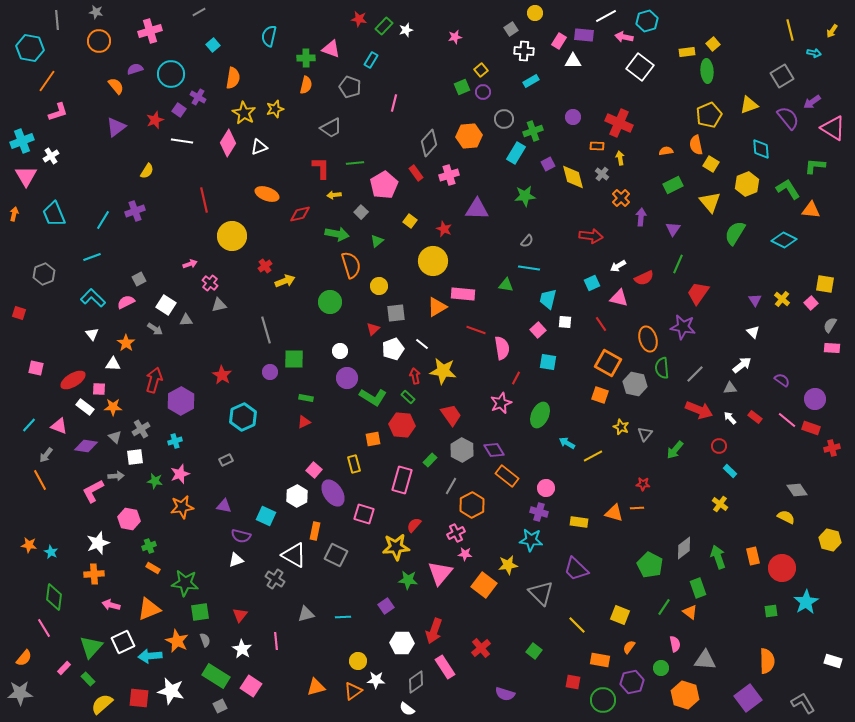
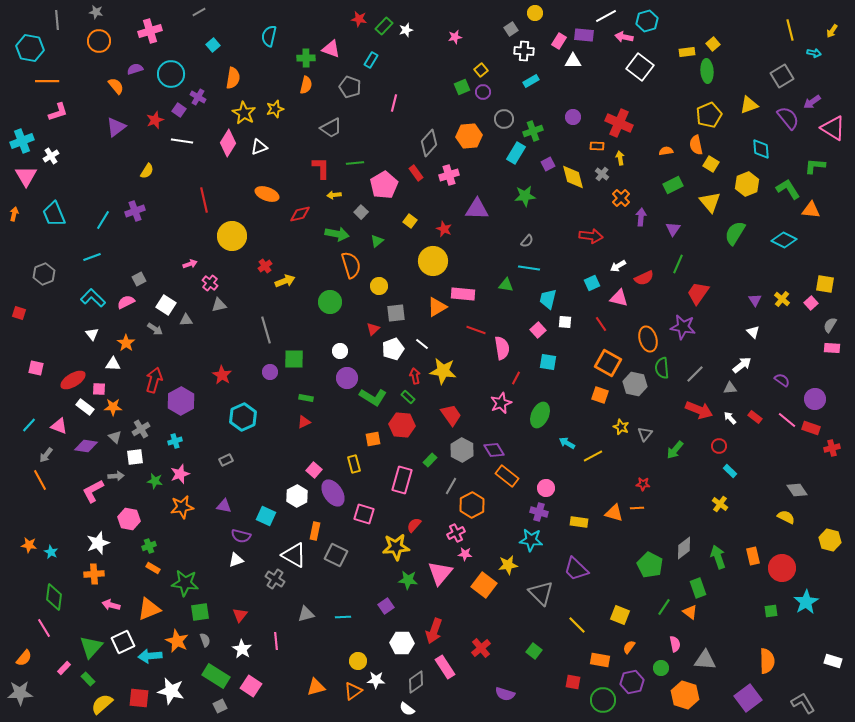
orange line at (47, 81): rotated 55 degrees clockwise
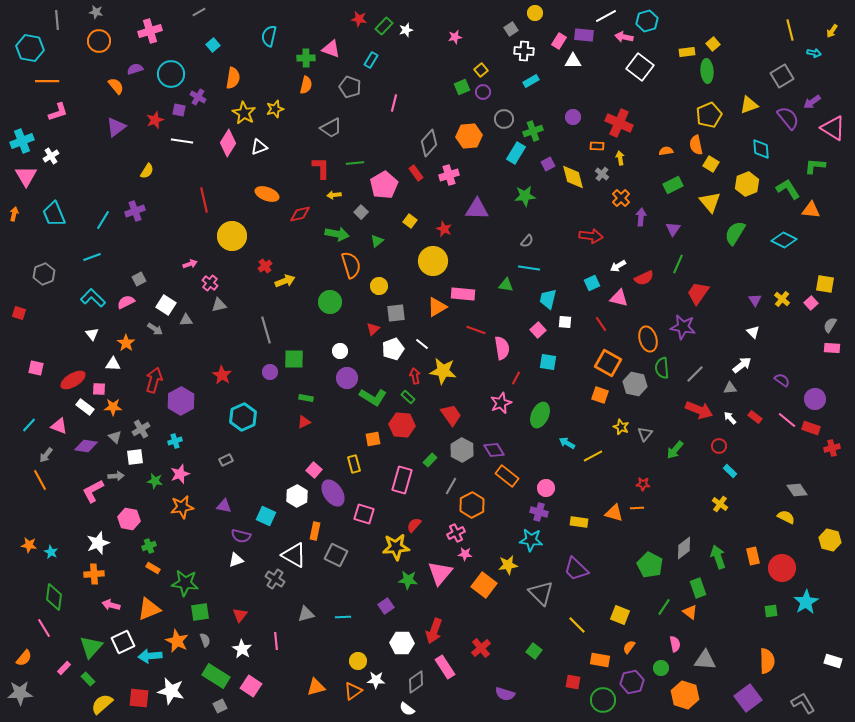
purple square at (179, 110): rotated 24 degrees counterclockwise
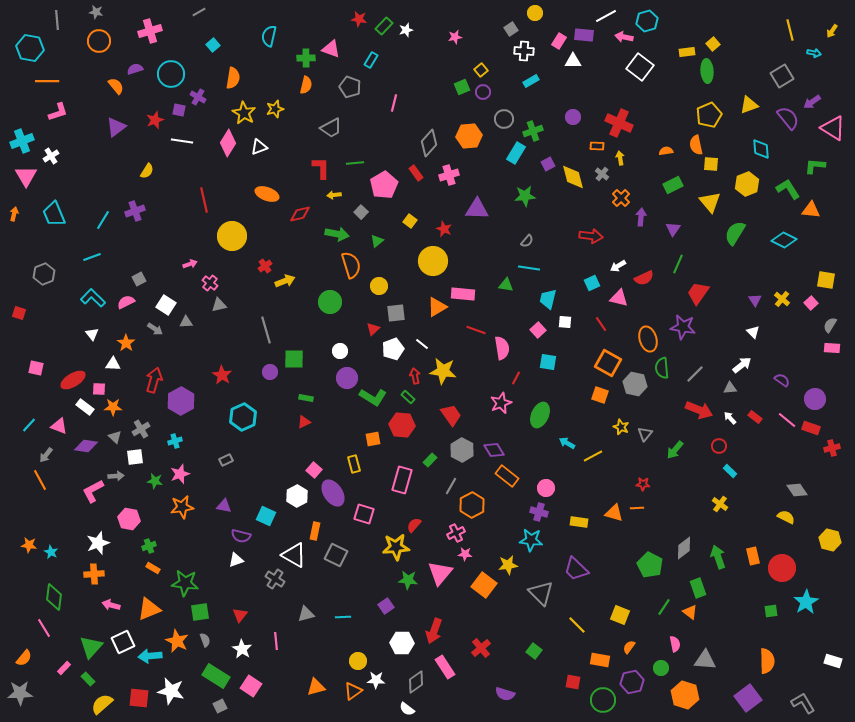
yellow square at (711, 164): rotated 28 degrees counterclockwise
yellow square at (825, 284): moved 1 px right, 4 px up
gray triangle at (186, 320): moved 2 px down
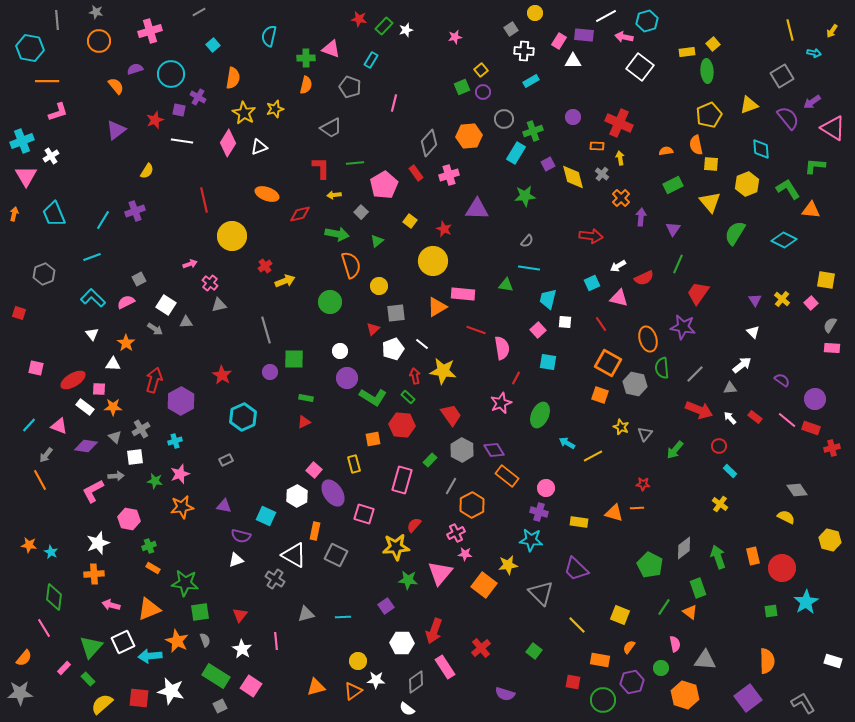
purple triangle at (116, 127): moved 3 px down
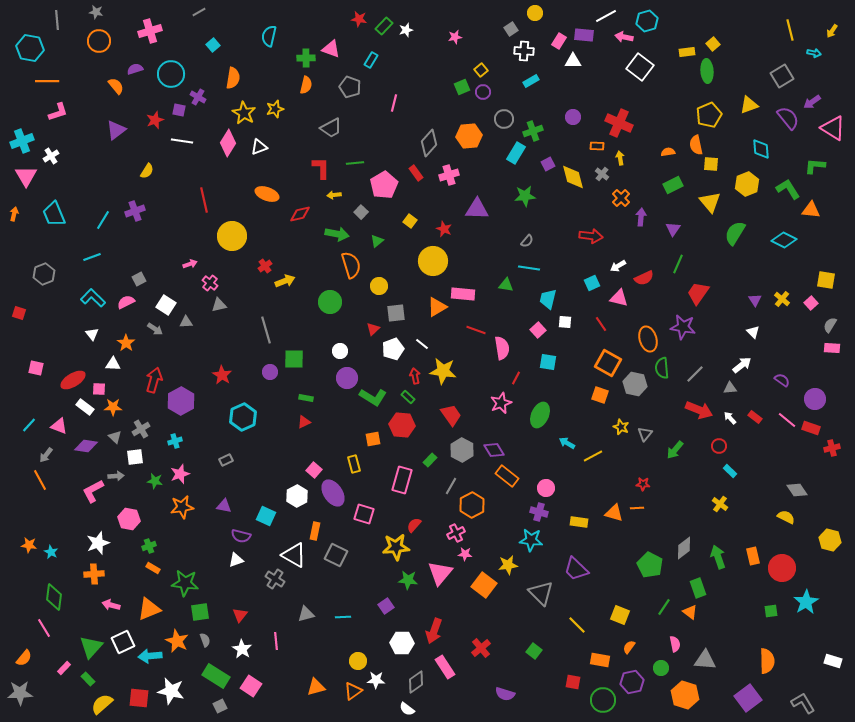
orange semicircle at (666, 151): moved 2 px right, 1 px down
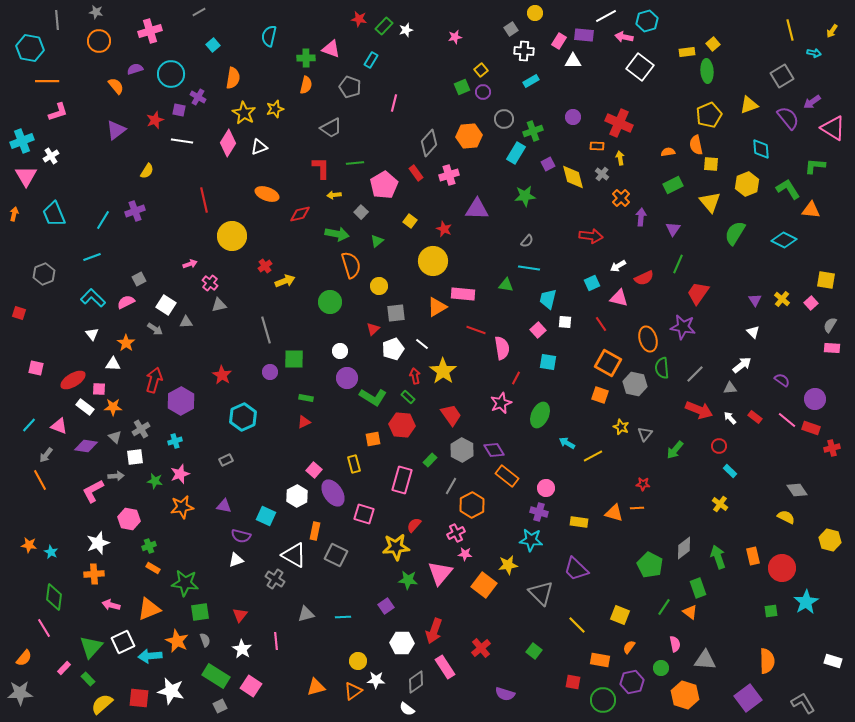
yellow star at (443, 371): rotated 28 degrees clockwise
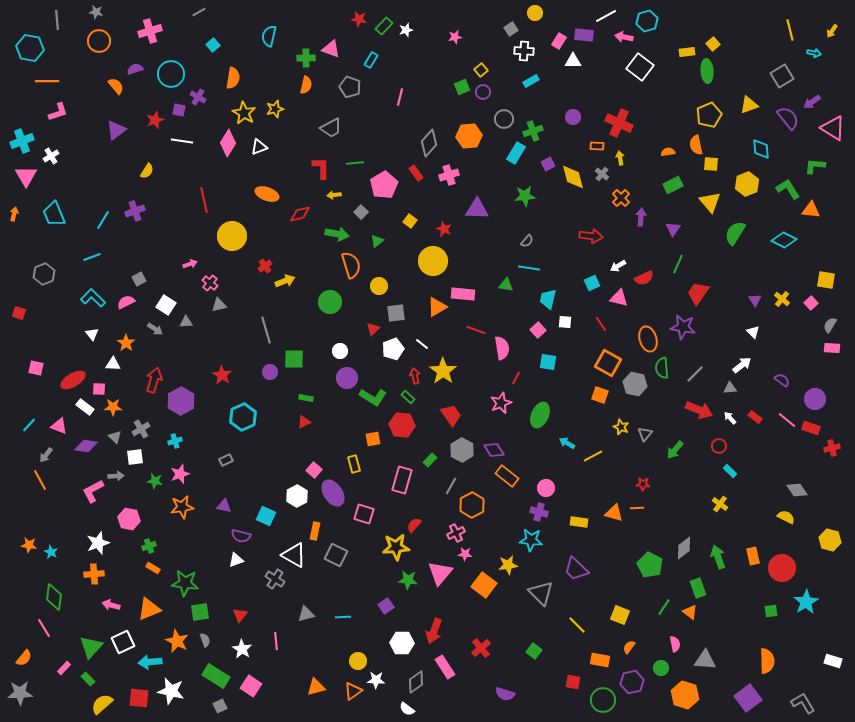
pink line at (394, 103): moved 6 px right, 6 px up
cyan arrow at (150, 656): moved 6 px down
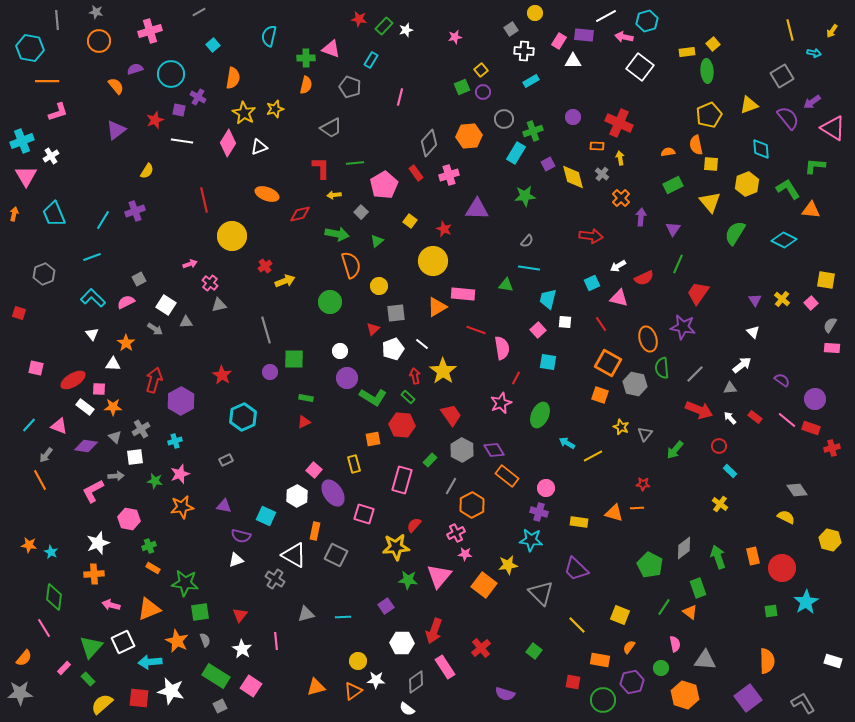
pink triangle at (440, 573): moved 1 px left, 3 px down
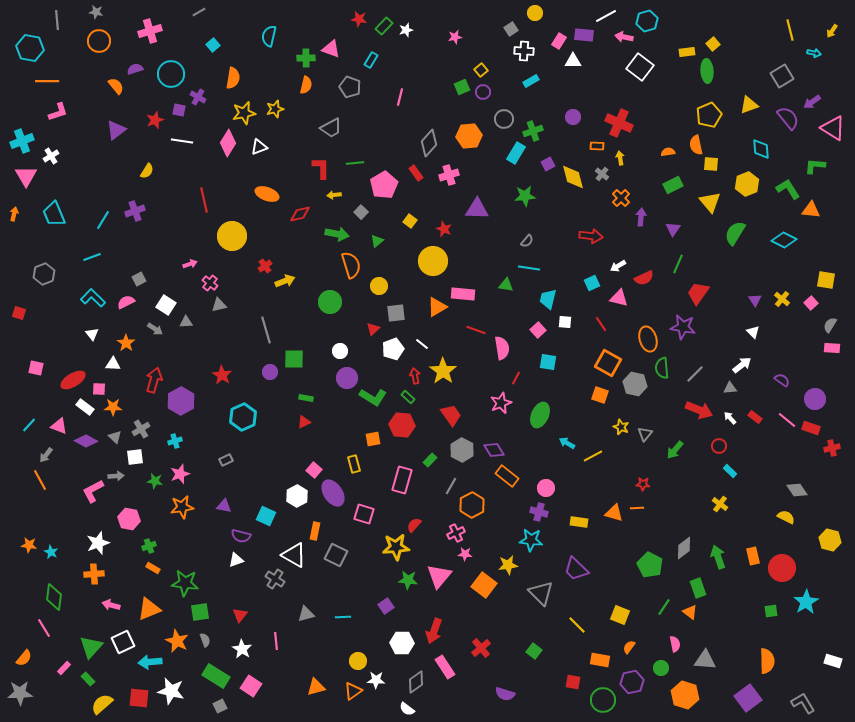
yellow star at (244, 113): rotated 30 degrees clockwise
purple diamond at (86, 446): moved 5 px up; rotated 20 degrees clockwise
